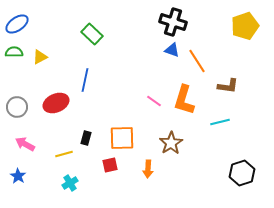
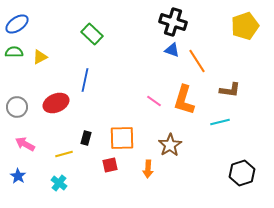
brown L-shape: moved 2 px right, 4 px down
brown star: moved 1 px left, 2 px down
cyan cross: moved 11 px left; rotated 21 degrees counterclockwise
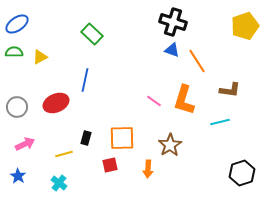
pink arrow: rotated 126 degrees clockwise
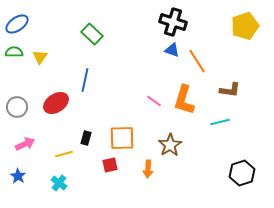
yellow triangle: rotated 28 degrees counterclockwise
red ellipse: rotated 10 degrees counterclockwise
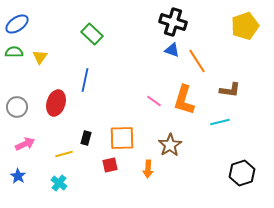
red ellipse: rotated 40 degrees counterclockwise
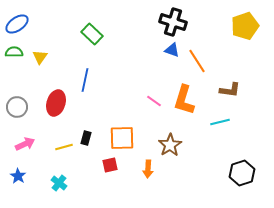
yellow line: moved 7 px up
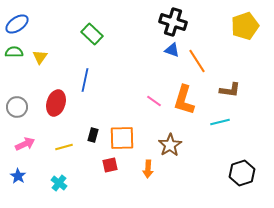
black rectangle: moved 7 px right, 3 px up
